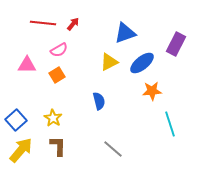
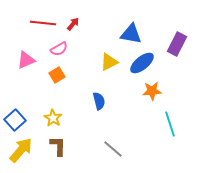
blue triangle: moved 6 px right, 1 px down; rotated 30 degrees clockwise
purple rectangle: moved 1 px right
pink semicircle: moved 1 px up
pink triangle: moved 1 px left, 5 px up; rotated 24 degrees counterclockwise
blue square: moved 1 px left
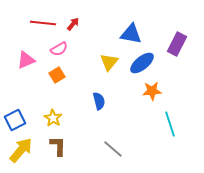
yellow triangle: rotated 24 degrees counterclockwise
blue square: rotated 15 degrees clockwise
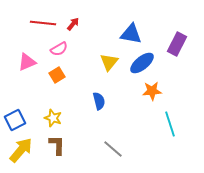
pink triangle: moved 1 px right, 2 px down
yellow star: rotated 12 degrees counterclockwise
brown L-shape: moved 1 px left, 1 px up
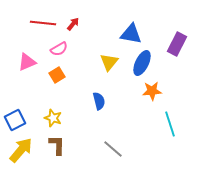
blue ellipse: rotated 25 degrees counterclockwise
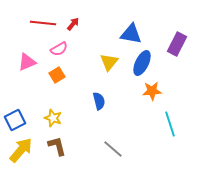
brown L-shape: moved 1 px down; rotated 15 degrees counterclockwise
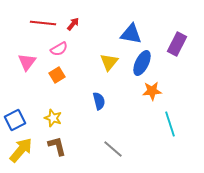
pink triangle: rotated 30 degrees counterclockwise
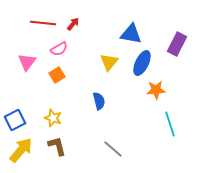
orange star: moved 4 px right, 1 px up
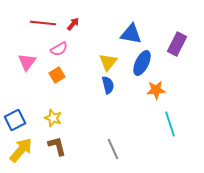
yellow triangle: moved 1 px left
blue semicircle: moved 9 px right, 16 px up
gray line: rotated 25 degrees clockwise
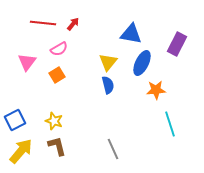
yellow star: moved 1 px right, 3 px down
yellow arrow: moved 1 px down
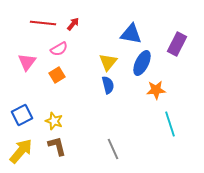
blue square: moved 7 px right, 5 px up
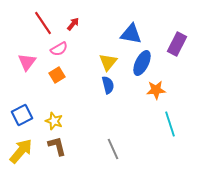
red line: rotated 50 degrees clockwise
